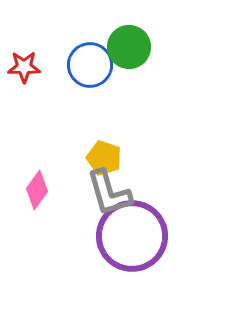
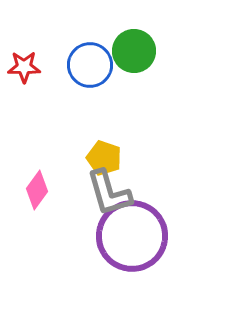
green circle: moved 5 px right, 4 px down
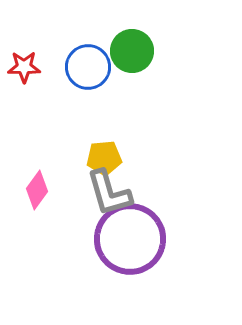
green circle: moved 2 px left
blue circle: moved 2 px left, 2 px down
yellow pentagon: rotated 24 degrees counterclockwise
purple circle: moved 2 px left, 3 px down
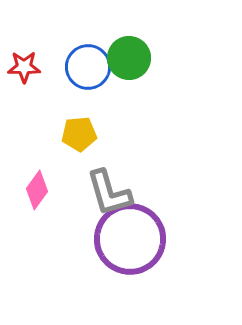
green circle: moved 3 px left, 7 px down
yellow pentagon: moved 25 px left, 24 px up
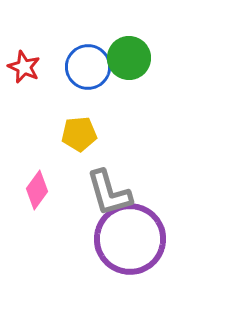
red star: rotated 24 degrees clockwise
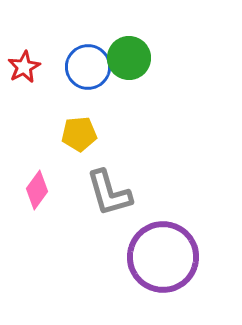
red star: rotated 20 degrees clockwise
purple circle: moved 33 px right, 18 px down
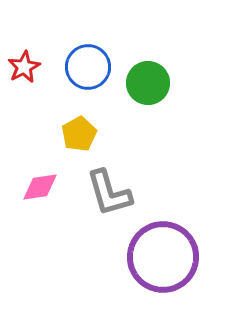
green circle: moved 19 px right, 25 px down
yellow pentagon: rotated 24 degrees counterclockwise
pink diamond: moved 3 px right, 3 px up; rotated 45 degrees clockwise
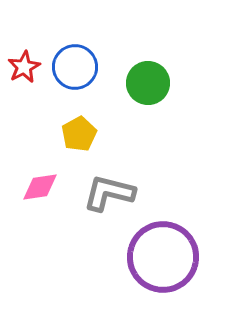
blue circle: moved 13 px left
gray L-shape: rotated 120 degrees clockwise
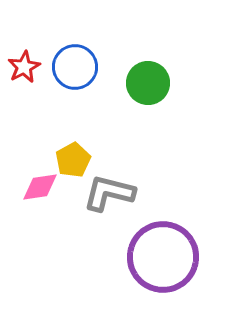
yellow pentagon: moved 6 px left, 26 px down
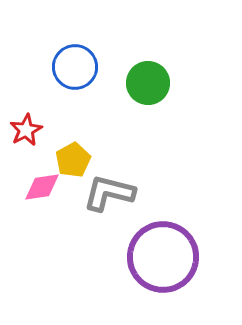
red star: moved 2 px right, 63 px down
pink diamond: moved 2 px right
